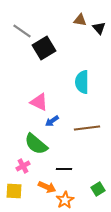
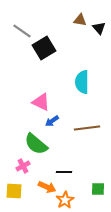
pink triangle: moved 2 px right
black line: moved 3 px down
green square: rotated 32 degrees clockwise
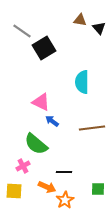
blue arrow: rotated 72 degrees clockwise
brown line: moved 5 px right
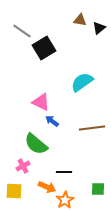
black triangle: rotated 32 degrees clockwise
cyan semicircle: rotated 55 degrees clockwise
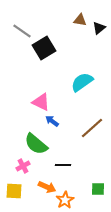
brown line: rotated 35 degrees counterclockwise
black line: moved 1 px left, 7 px up
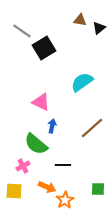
blue arrow: moved 5 px down; rotated 64 degrees clockwise
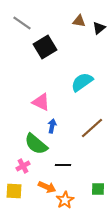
brown triangle: moved 1 px left, 1 px down
gray line: moved 8 px up
black square: moved 1 px right, 1 px up
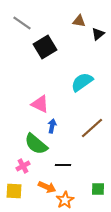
black triangle: moved 1 px left, 6 px down
pink triangle: moved 1 px left, 2 px down
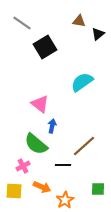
pink triangle: rotated 12 degrees clockwise
brown line: moved 8 px left, 18 px down
orange arrow: moved 5 px left
